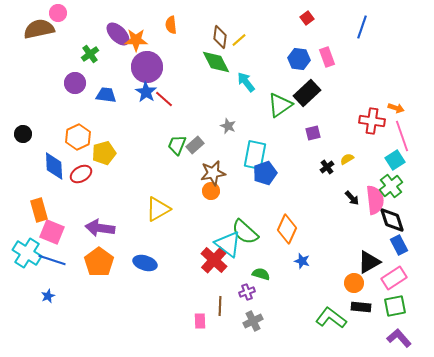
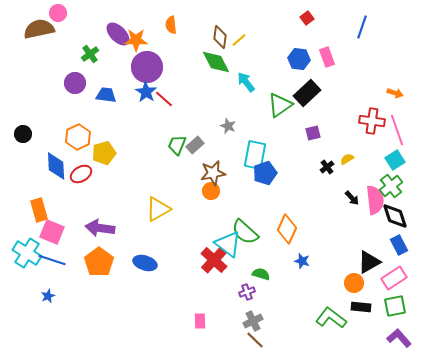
orange arrow at (396, 108): moved 1 px left, 15 px up
pink line at (402, 136): moved 5 px left, 6 px up
blue diamond at (54, 166): moved 2 px right
black diamond at (392, 220): moved 3 px right, 4 px up
brown line at (220, 306): moved 35 px right, 34 px down; rotated 48 degrees counterclockwise
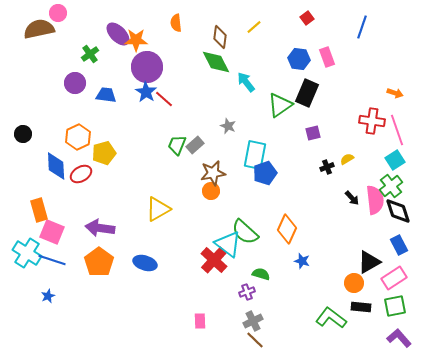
orange semicircle at (171, 25): moved 5 px right, 2 px up
yellow line at (239, 40): moved 15 px right, 13 px up
black rectangle at (307, 93): rotated 24 degrees counterclockwise
black cross at (327, 167): rotated 16 degrees clockwise
black diamond at (395, 216): moved 3 px right, 5 px up
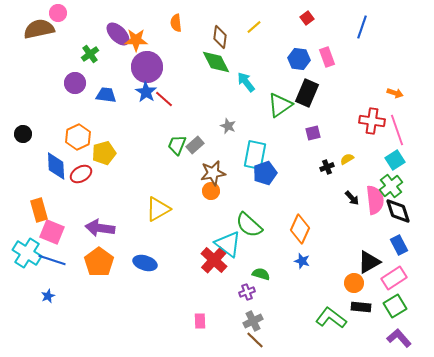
orange diamond at (287, 229): moved 13 px right
green semicircle at (245, 232): moved 4 px right, 7 px up
green square at (395, 306): rotated 20 degrees counterclockwise
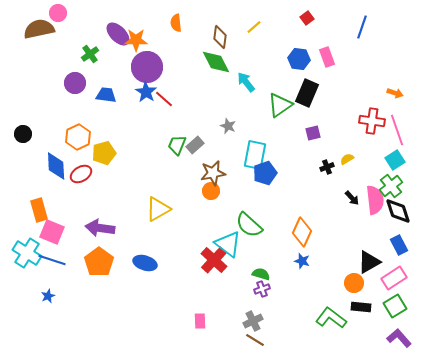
orange diamond at (300, 229): moved 2 px right, 3 px down
purple cross at (247, 292): moved 15 px right, 3 px up
brown line at (255, 340): rotated 12 degrees counterclockwise
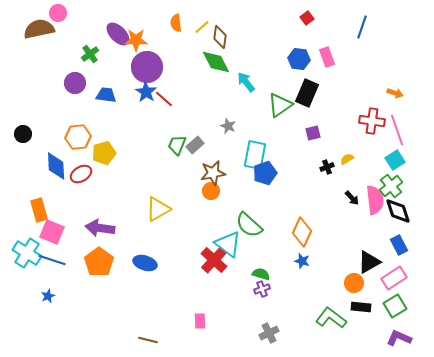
yellow line at (254, 27): moved 52 px left
orange hexagon at (78, 137): rotated 20 degrees clockwise
gray cross at (253, 321): moved 16 px right, 12 px down
purple L-shape at (399, 338): rotated 25 degrees counterclockwise
brown line at (255, 340): moved 107 px left; rotated 18 degrees counterclockwise
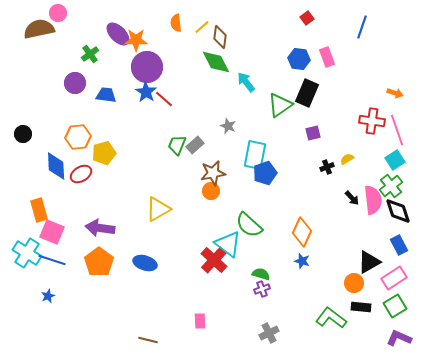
pink semicircle at (375, 200): moved 2 px left
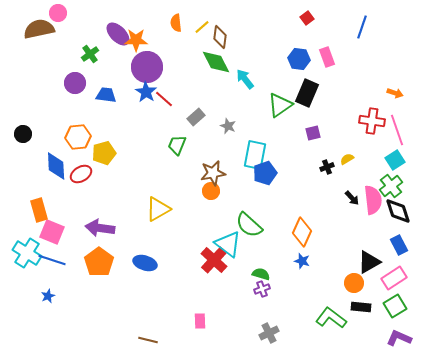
cyan arrow at (246, 82): moved 1 px left, 3 px up
gray rectangle at (195, 145): moved 1 px right, 28 px up
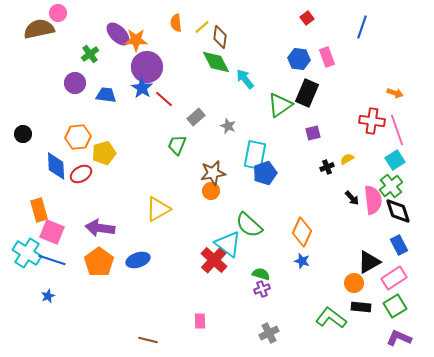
blue star at (146, 92): moved 4 px left, 4 px up
blue ellipse at (145, 263): moved 7 px left, 3 px up; rotated 35 degrees counterclockwise
